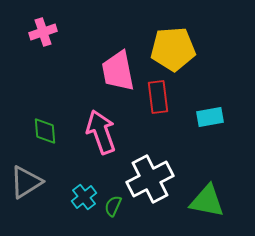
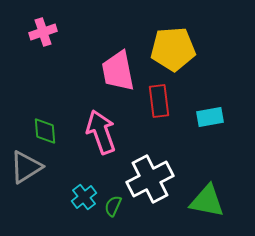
red rectangle: moved 1 px right, 4 px down
gray triangle: moved 15 px up
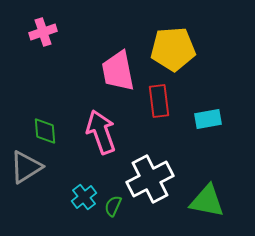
cyan rectangle: moved 2 px left, 2 px down
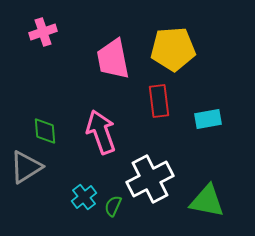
pink trapezoid: moved 5 px left, 12 px up
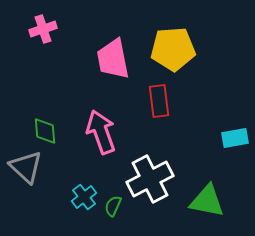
pink cross: moved 3 px up
cyan rectangle: moved 27 px right, 19 px down
gray triangle: rotated 45 degrees counterclockwise
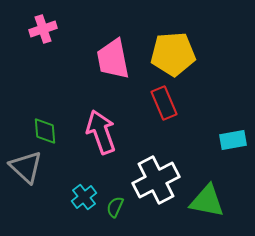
yellow pentagon: moved 5 px down
red rectangle: moved 5 px right, 2 px down; rotated 16 degrees counterclockwise
cyan rectangle: moved 2 px left, 2 px down
white cross: moved 6 px right, 1 px down
green semicircle: moved 2 px right, 1 px down
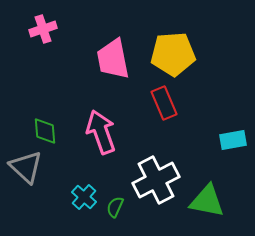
cyan cross: rotated 10 degrees counterclockwise
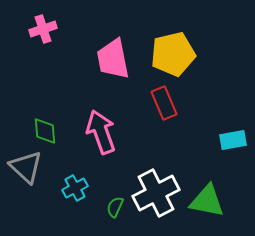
yellow pentagon: rotated 9 degrees counterclockwise
white cross: moved 13 px down
cyan cross: moved 9 px left, 9 px up; rotated 20 degrees clockwise
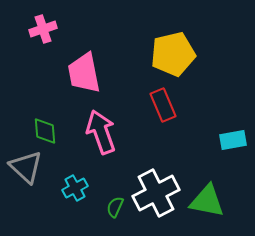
pink trapezoid: moved 29 px left, 14 px down
red rectangle: moved 1 px left, 2 px down
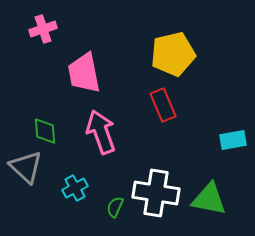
white cross: rotated 36 degrees clockwise
green triangle: moved 2 px right, 2 px up
